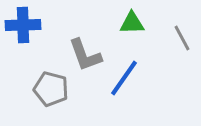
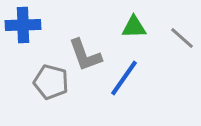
green triangle: moved 2 px right, 4 px down
gray line: rotated 20 degrees counterclockwise
gray pentagon: moved 7 px up
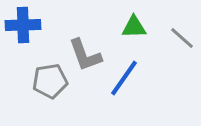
gray pentagon: moved 1 px left, 1 px up; rotated 24 degrees counterclockwise
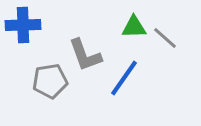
gray line: moved 17 px left
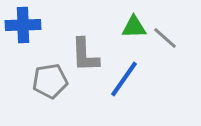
gray L-shape: rotated 18 degrees clockwise
blue line: moved 1 px down
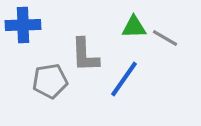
gray line: rotated 12 degrees counterclockwise
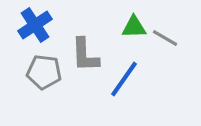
blue cross: moved 12 px right; rotated 32 degrees counterclockwise
gray pentagon: moved 6 px left, 9 px up; rotated 16 degrees clockwise
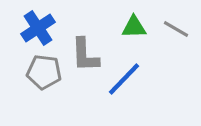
blue cross: moved 3 px right, 3 px down
gray line: moved 11 px right, 9 px up
blue line: rotated 9 degrees clockwise
